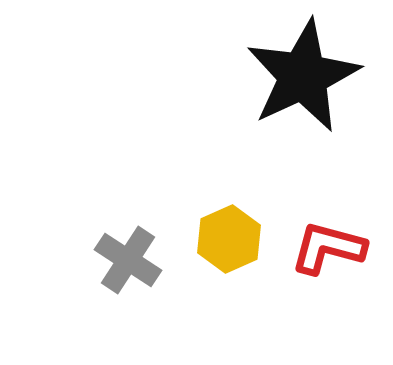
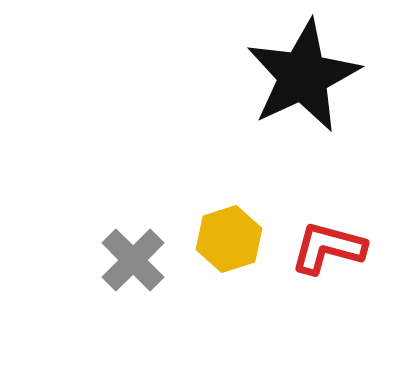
yellow hexagon: rotated 6 degrees clockwise
gray cross: moved 5 px right; rotated 12 degrees clockwise
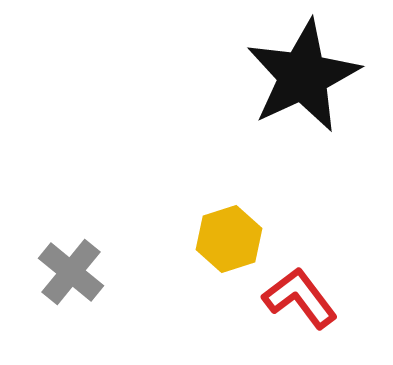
red L-shape: moved 28 px left, 50 px down; rotated 38 degrees clockwise
gray cross: moved 62 px left, 12 px down; rotated 6 degrees counterclockwise
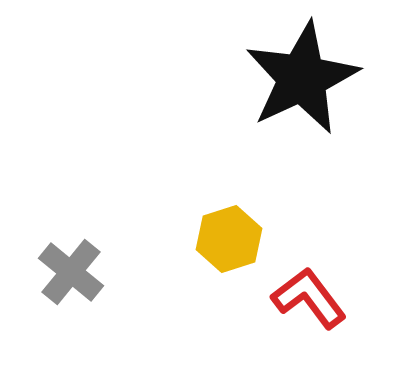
black star: moved 1 px left, 2 px down
red L-shape: moved 9 px right
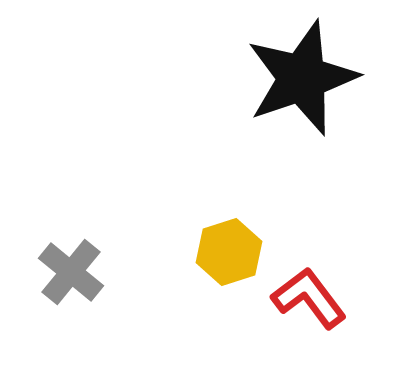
black star: rotated 6 degrees clockwise
yellow hexagon: moved 13 px down
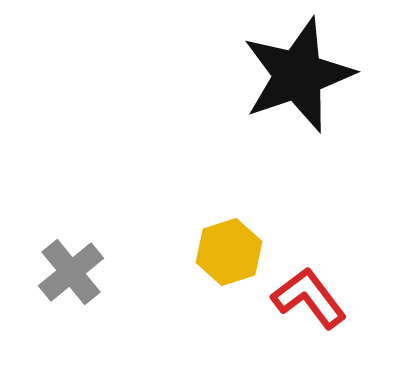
black star: moved 4 px left, 3 px up
gray cross: rotated 12 degrees clockwise
